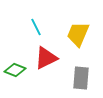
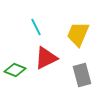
gray rectangle: moved 1 px right, 3 px up; rotated 20 degrees counterclockwise
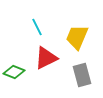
cyan line: moved 1 px right
yellow trapezoid: moved 1 px left, 3 px down
green diamond: moved 1 px left, 2 px down
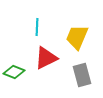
cyan line: rotated 30 degrees clockwise
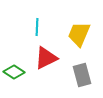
yellow trapezoid: moved 2 px right, 3 px up
green diamond: rotated 10 degrees clockwise
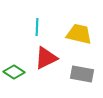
yellow trapezoid: rotated 80 degrees clockwise
gray rectangle: moved 1 px up; rotated 65 degrees counterclockwise
